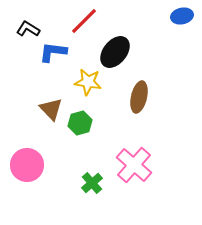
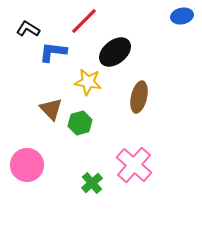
black ellipse: rotated 12 degrees clockwise
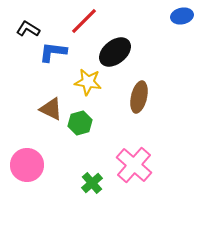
brown triangle: rotated 20 degrees counterclockwise
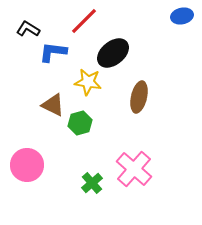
black ellipse: moved 2 px left, 1 px down
brown triangle: moved 2 px right, 4 px up
pink cross: moved 4 px down
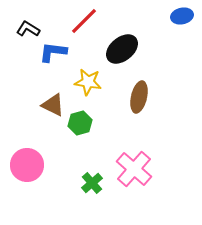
black ellipse: moved 9 px right, 4 px up
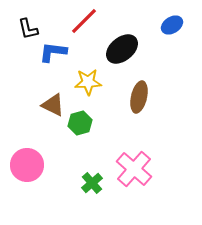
blue ellipse: moved 10 px left, 9 px down; rotated 20 degrees counterclockwise
black L-shape: rotated 135 degrees counterclockwise
yellow star: rotated 12 degrees counterclockwise
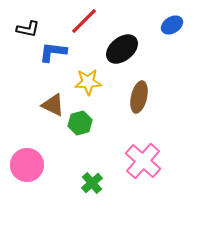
black L-shape: rotated 65 degrees counterclockwise
pink cross: moved 9 px right, 8 px up
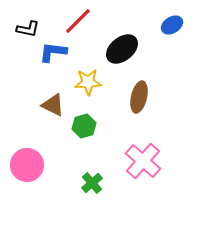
red line: moved 6 px left
green hexagon: moved 4 px right, 3 px down
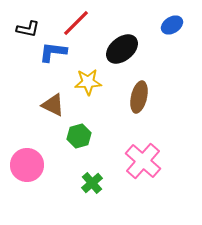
red line: moved 2 px left, 2 px down
green hexagon: moved 5 px left, 10 px down
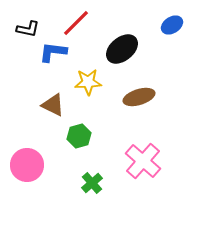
brown ellipse: rotated 60 degrees clockwise
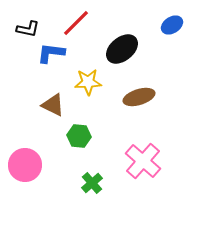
blue L-shape: moved 2 px left, 1 px down
green hexagon: rotated 20 degrees clockwise
pink circle: moved 2 px left
